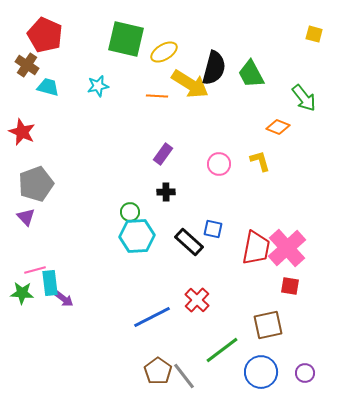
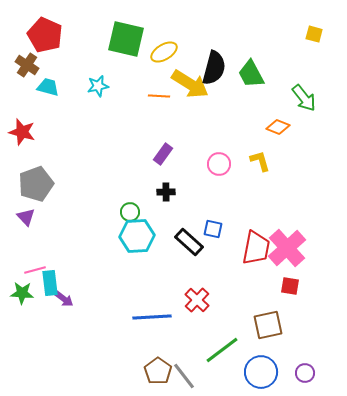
orange line: moved 2 px right
red star: rotated 8 degrees counterclockwise
blue line: rotated 24 degrees clockwise
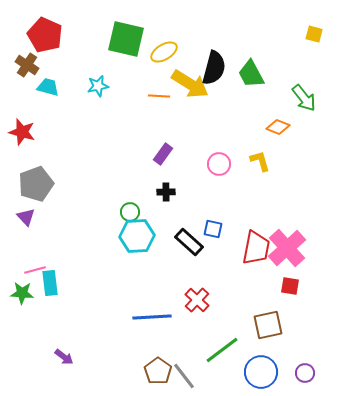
purple arrow: moved 58 px down
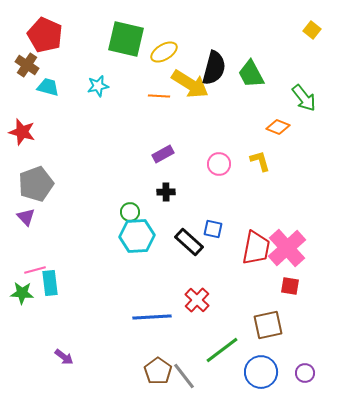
yellow square: moved 2 px left, 4 px up; rotated 24 degrees clockwise
purple rectangle: rotated 25 degrees clockwise
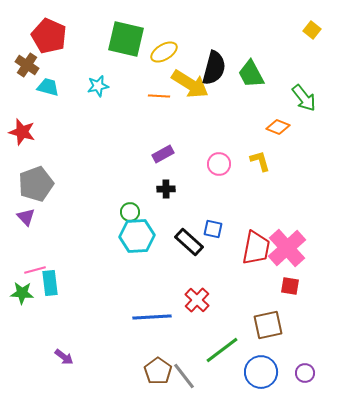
red pentagon: moved 4 px right, 1 px down
black cross: moved 3 px up
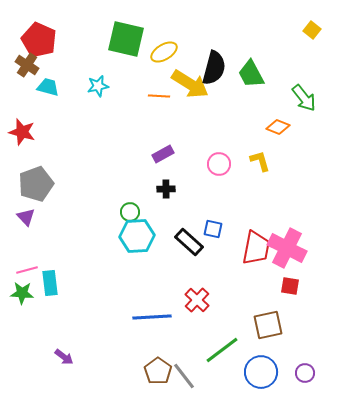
red pentagon: moved 10 px left, 4 px down
pink cross: rotated 21 degrees counterclockwise
pink line: moved 8 px left
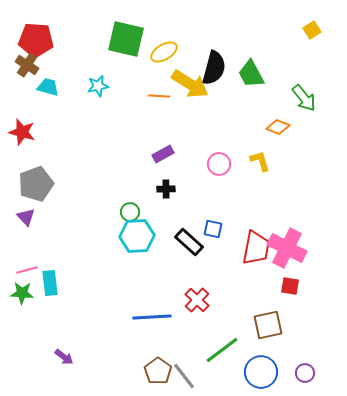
yellow square: rotated 18 degrees clockwise
red pentagon: moved 3 px left; rotated 20 degrees counterclockwise
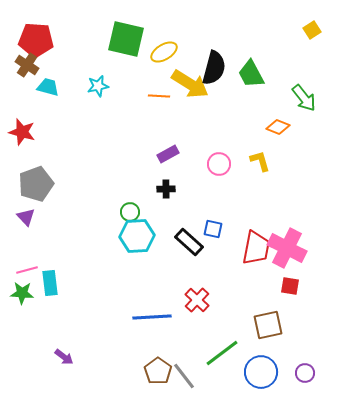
purple rectangle: moved 5 px right
green line: moved 3 px down
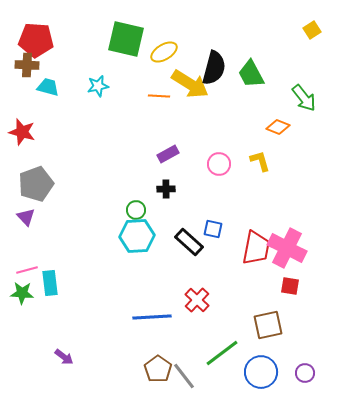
brown cross: rotated 30 degrees counterclockwise
green circle: moved 6 px right, 2 px up
brown pentagon: moved 2 px up
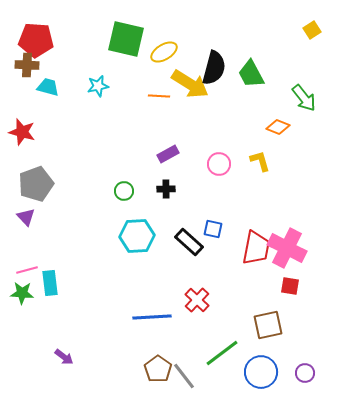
green circle: moved 12 px left, 19 px up
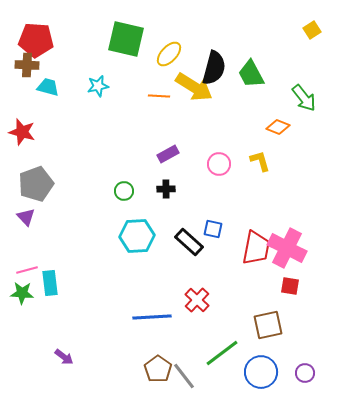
yellow ellipse: moved 5 px right, 2 px down; rotated 16 degrees counterclockwise
yellow arrow: moved 4 px right, 3 px down
